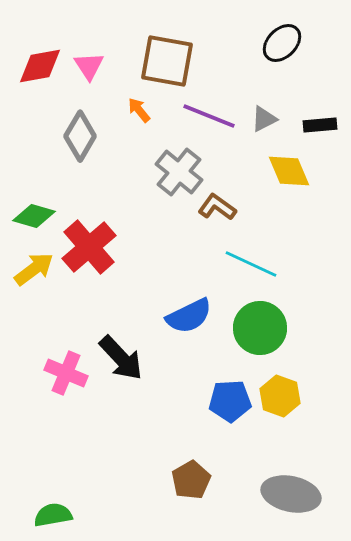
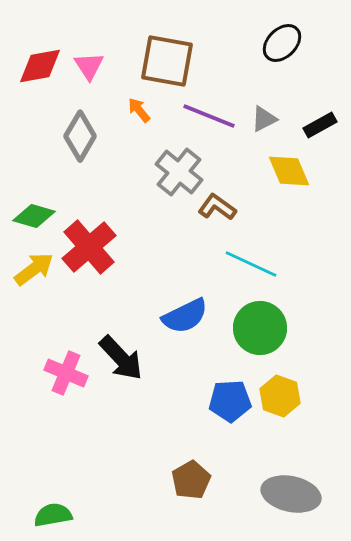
black rectangle: rotated 24 degrees counterclockwise
blue semicircle: moved 4 px left
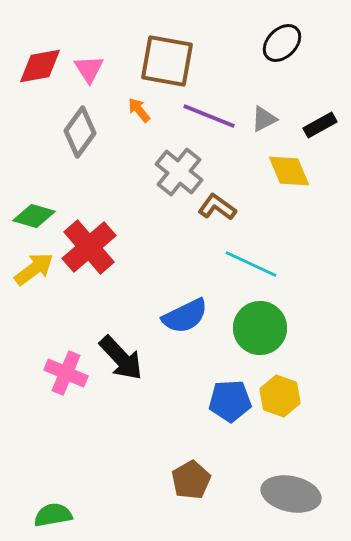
pink triangle: moved 3 px down
gray diamond: moved 4 px up; rotated 6 degrees clockwise
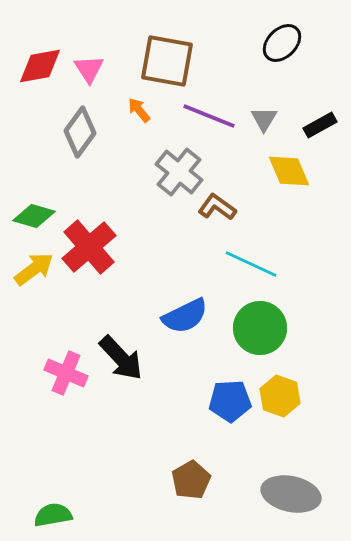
gray triangle: rotated 32 degrees counterclockwise
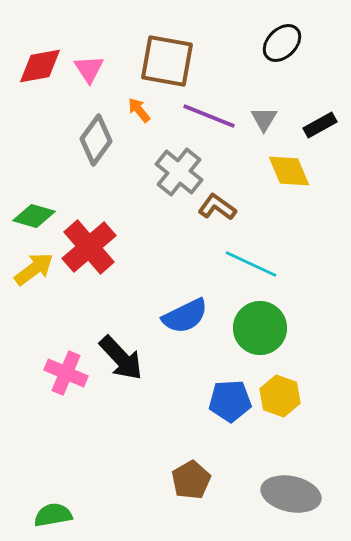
gray diamond: moved 16 px right, 8 px down
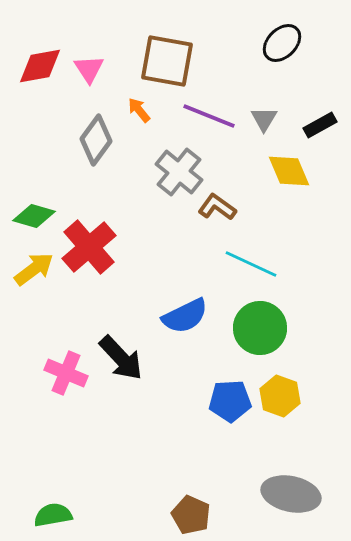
brown pentagon: moved 35 px down; rotated 18 degrees counterclockwise
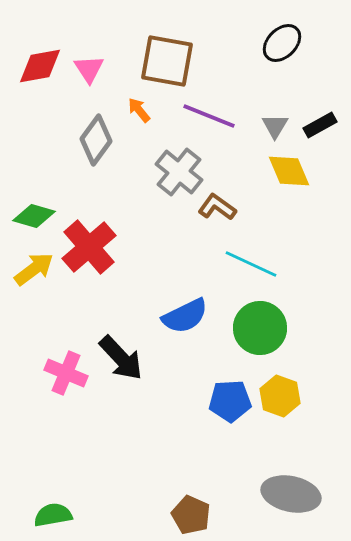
gray triangle: moved 11 px right, 7 px down
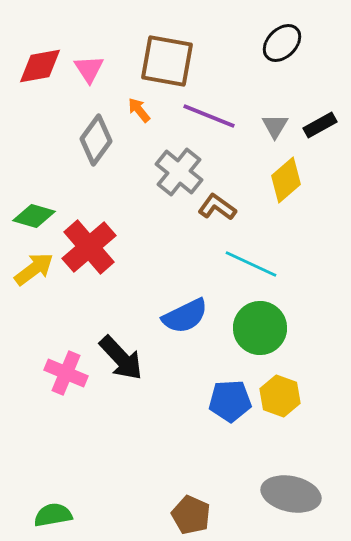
yellow diamond: moved 3 px left, 9 px down; rotated 72 degrees clockwise
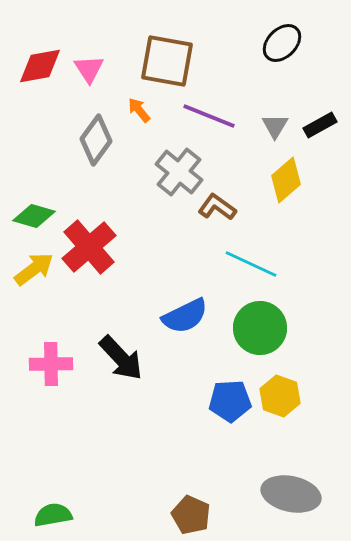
pink cross: moved 15 px left, 9 px up; rotated 24 degrees counterclockwise
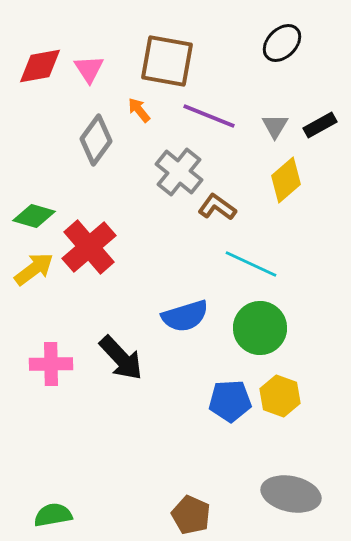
blue semicircle: rotated 9 degrees clockwise
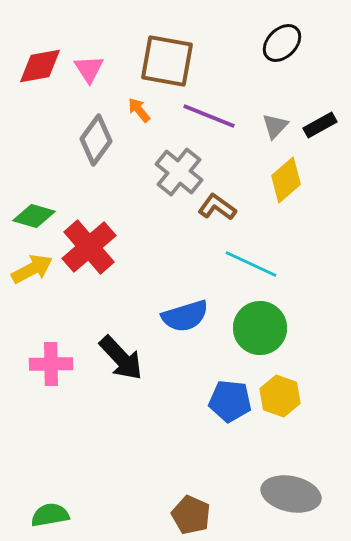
gray triangle: rotated 12 degrees clockwise
yellow arrow: moved 2 px left; rotated 9 degrees clockwise
blue pentagon: rotated 9 degrees clockwise
green semicircle: moved 3 px left
